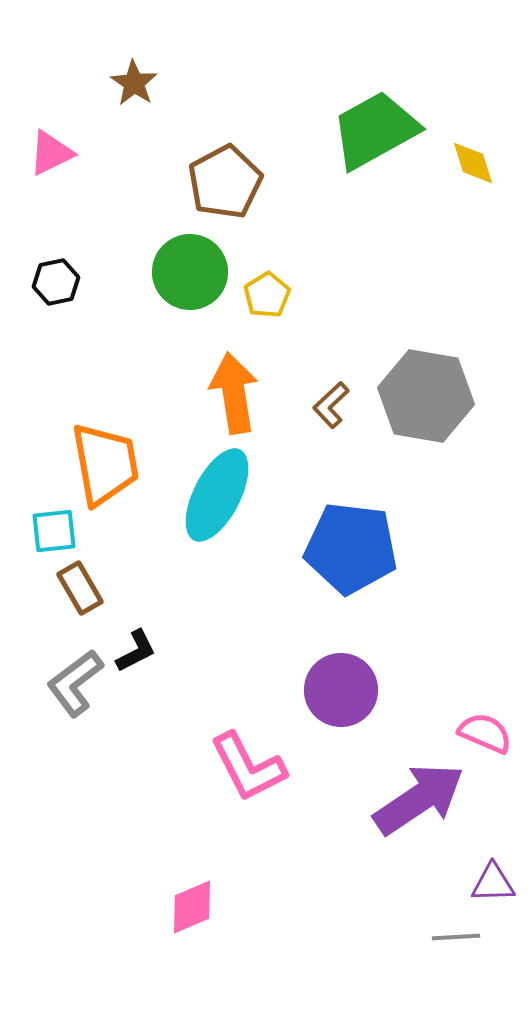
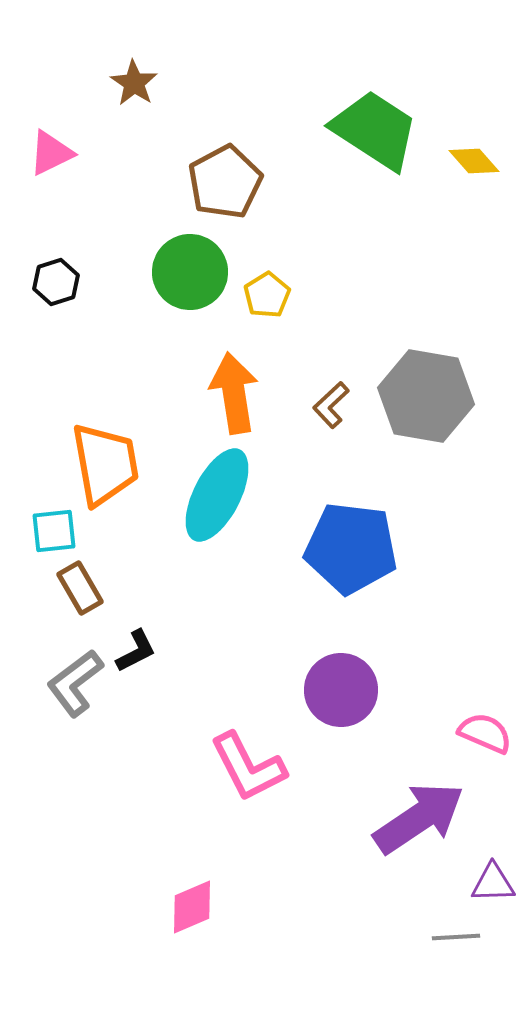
green trapezoid: rotated 62 degrees clockwise
yellow diamond: moved 1 px right, 2 px up; rotated 24 degrees counterclockwise
black hexagon: rotated 6 degrees counterclockwise
purple arrow: moved 19 px down
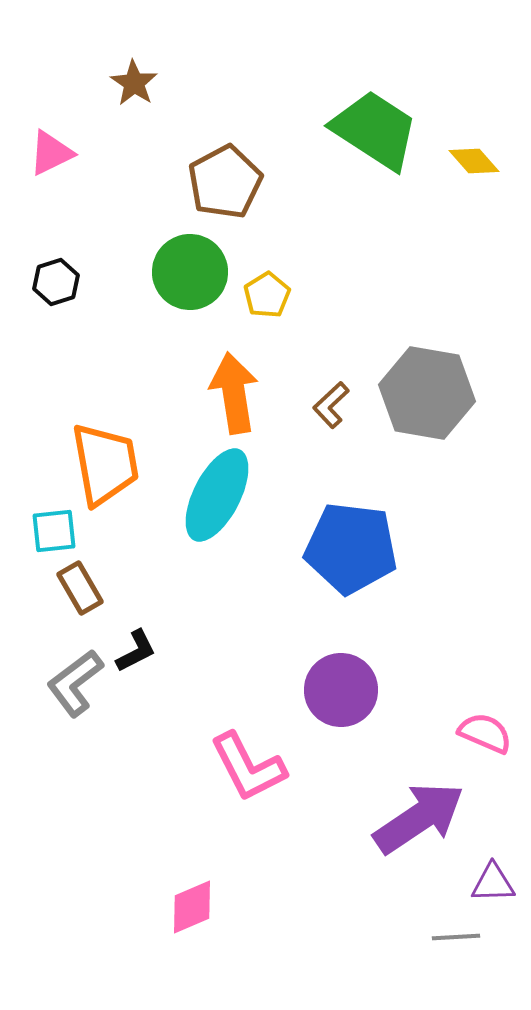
gray hexagon: moved 1 px right, 3 px up
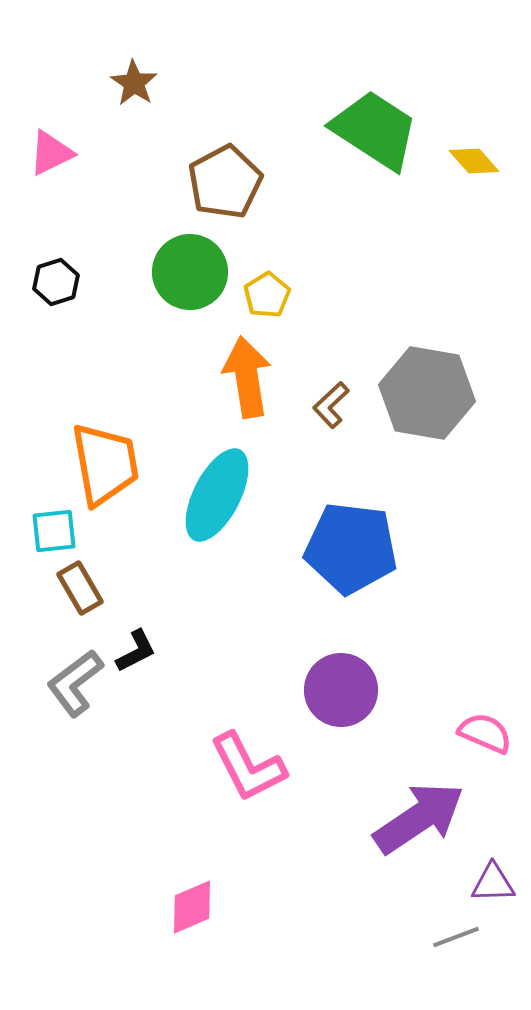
orange arrow: moved 13 px right, 16 px up
gray line: rotated 18 degrees counterclockwise
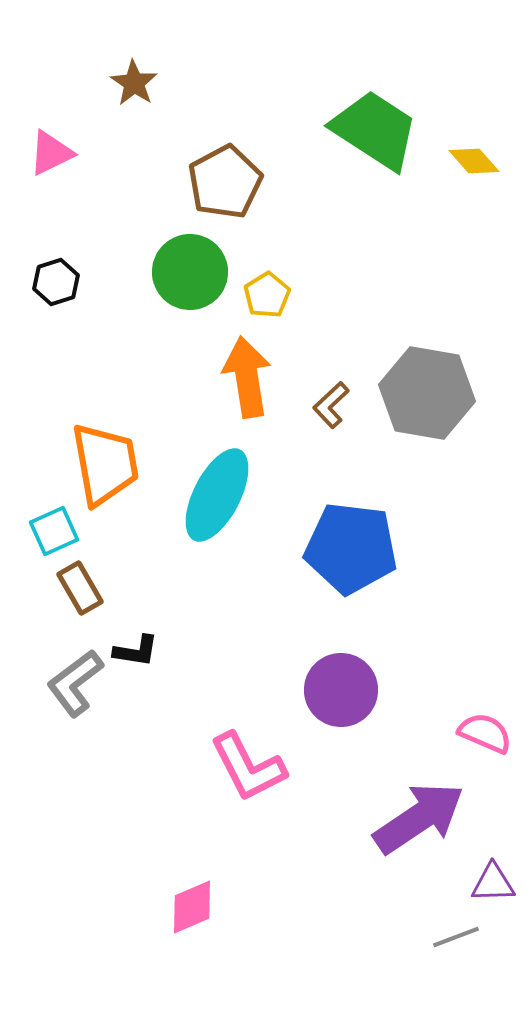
cyan square: rotated 18 degrees counterclockwise
black L-shape: rotated 36 degrees clockwise
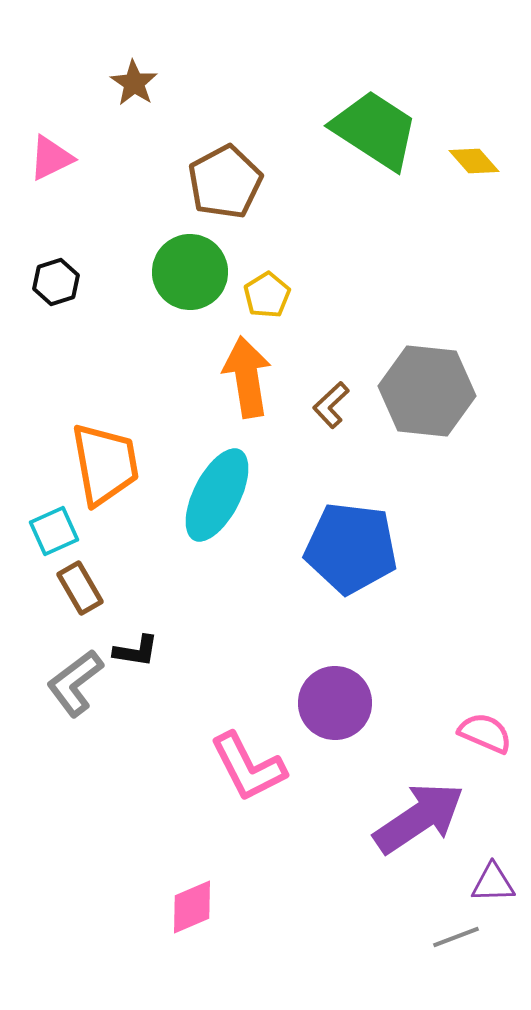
pink triangle: moved 5 px down
gray hexagon: moved 2 px up; rotated 4 degrees counterclockwise
purple circle: moved 6 px left, 13 px down
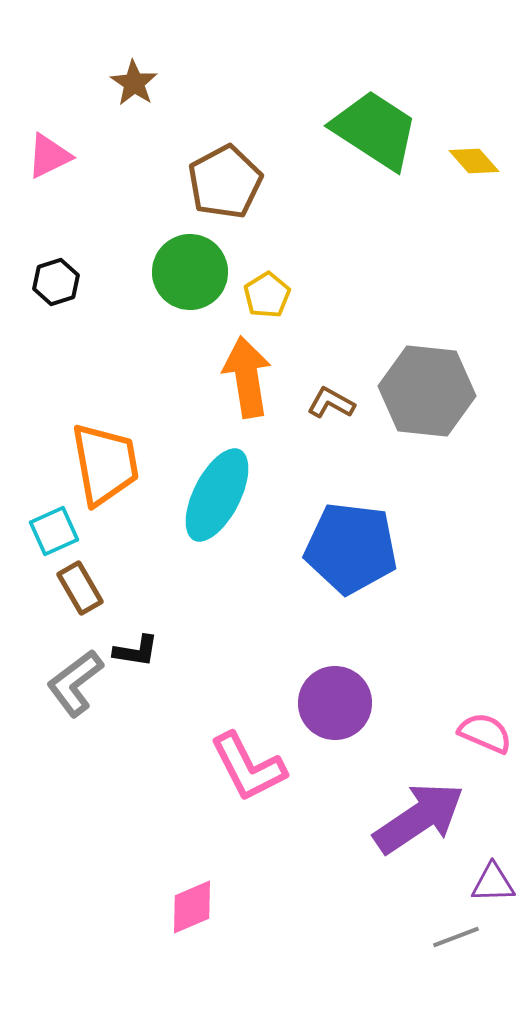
pink triangle: moved 2 px left, 2 px up
brown L-shape: moved 2 px up; rotated 72 degrees clockwise
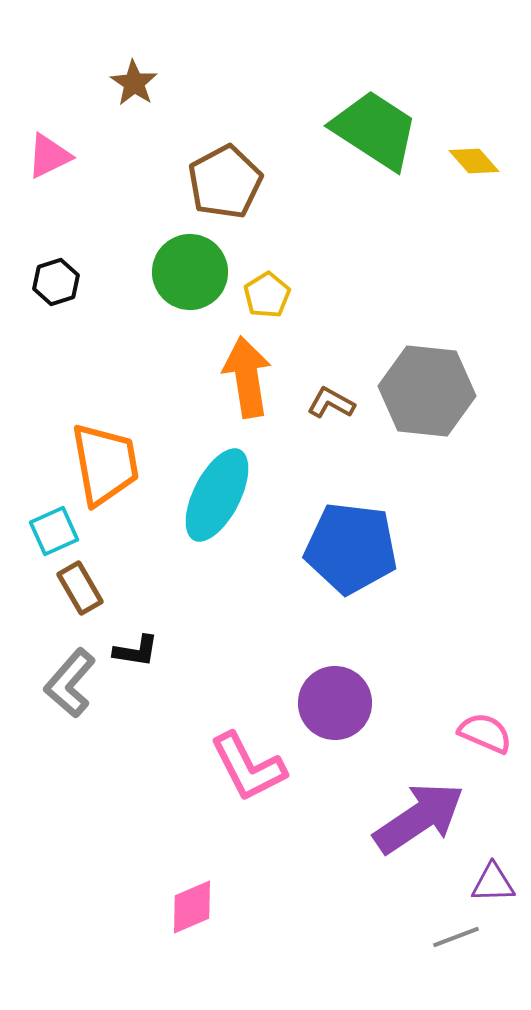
gray L-shape: moved 5 px left; rotated 12 degrees counterclockwise
